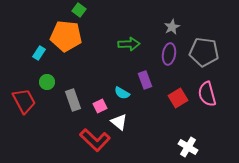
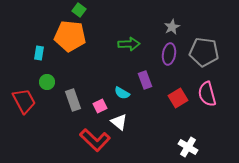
orange pentagon: moved 4 px right
cyan rectangle: rotated 24 degrees counterclockwise
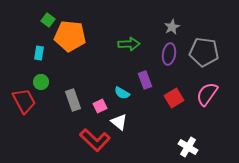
green square: moved 31 px left, 10 px down
green circle: moved 6 px left
pink semicircle: rotated 50 degrees clockwise
red square: moved 4 px left
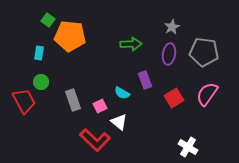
green arrow: moved 2 px right
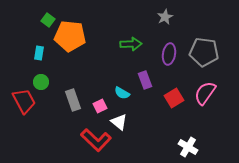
gray star: moved 7 px left, 10 px up
pink semicircle: moved 2 px left, 1 px up
red L-shape: moved 1 px right
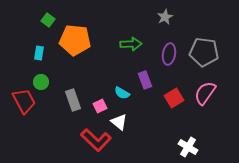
orange pentagon: moved 5 px right, 4 px down
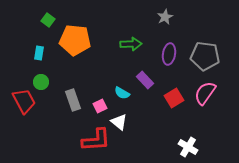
gray pentagon: moved 1 px right, 4 px down
purple rectangle: rotated 24 degrees counterclockwise
red L-shape: rotated 48 degrees counterclockwise
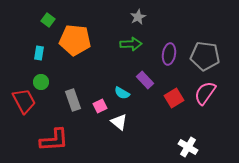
gray star: moved 27 px left
red L-shape: moved 42 px left
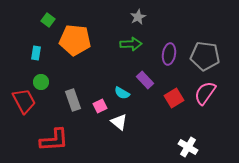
cyan rectangle: moved 3 px left
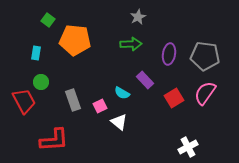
white cross: rotated 30 degrees clockwise
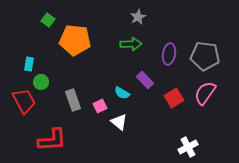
cyan rectangle: moved 7 px left, 11 px down
red L-shape: moved 2 px left
